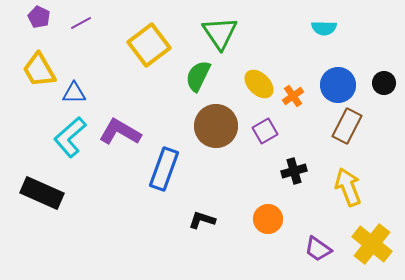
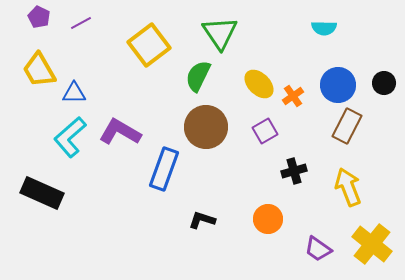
brown circle: moved 10 px left, 1 px down
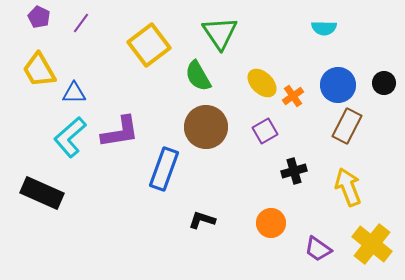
purple line: rotated 25 degrees counterclockwise
green semicircle: rotated 56 degrees counterclockwise
yellow ellipse: moved 3 px right, 1 px up
purple L-shape: rotated 141 degrees clockwise
orange circle: moved 3 px right, 4 px down
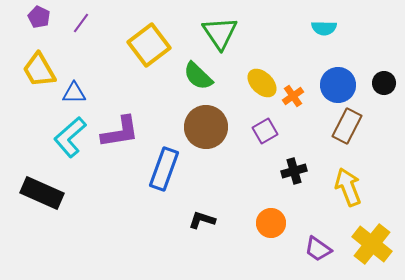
green semicircle: rotated 16 degrees counterclockwise
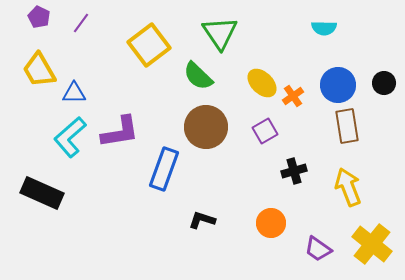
brown rectangle: rotated 36 degrees counterclockwise
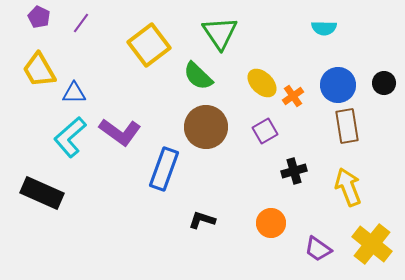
purple L-shape: rotated 45 degrees clockwise
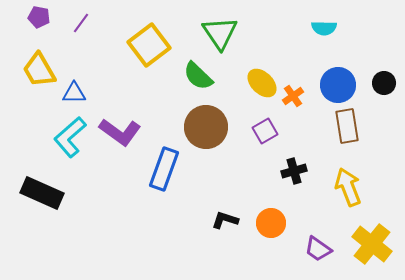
purple pentagon: rotated 15 degrees counterclockwise
black L-shape: moved 23 px right
